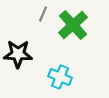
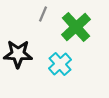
green cross: moved 3 px right, 2 px down
cyan cross: moved 13 px up; rotated 25 degrees clockwise
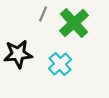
green cross: moved 2 px left, 4 px up
black star: rotated 8 degrees counterclockwise
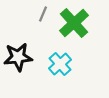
black star: moved 3 px down
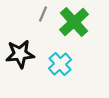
green cross: moved 1 px up
black star: moved 2 px right, 3 px up
